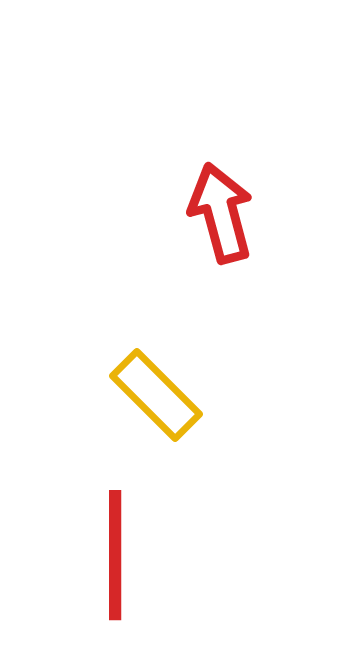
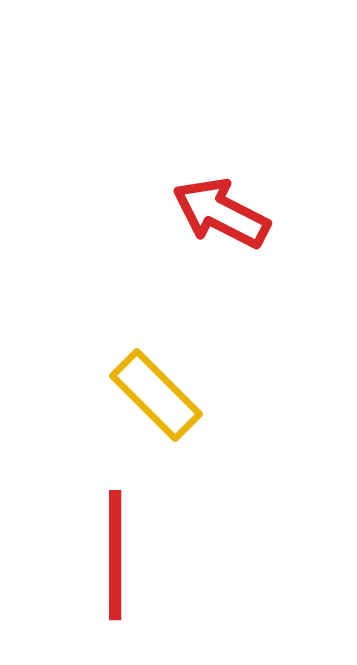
red arrow: rotated 48 degrees counterclockwise
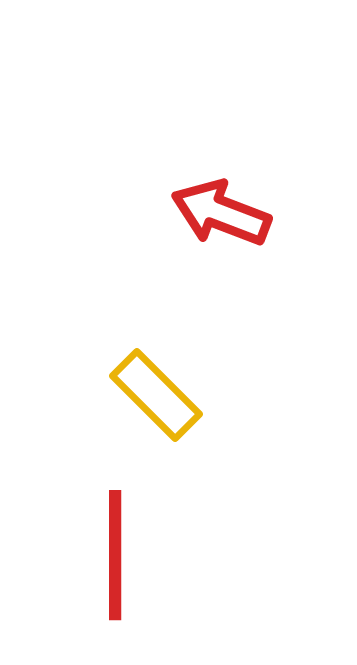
red arrow: rotated 6 degrees counterclockwise
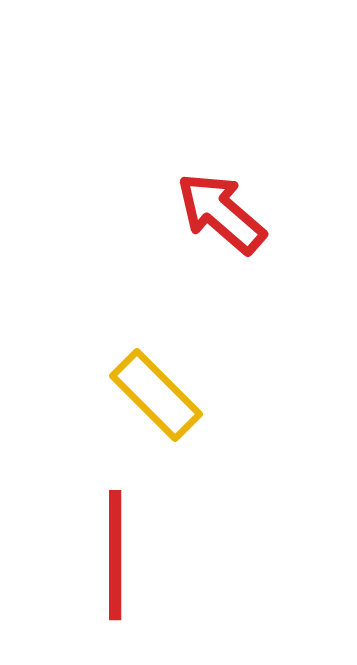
red arrow: rotated 20 degrees clockwise
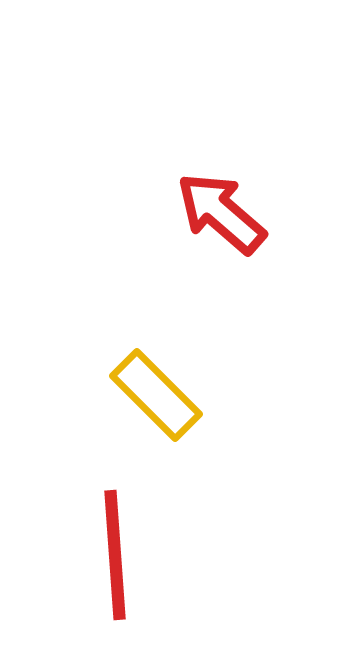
red line: rotated 4 degrees counterclockwise
